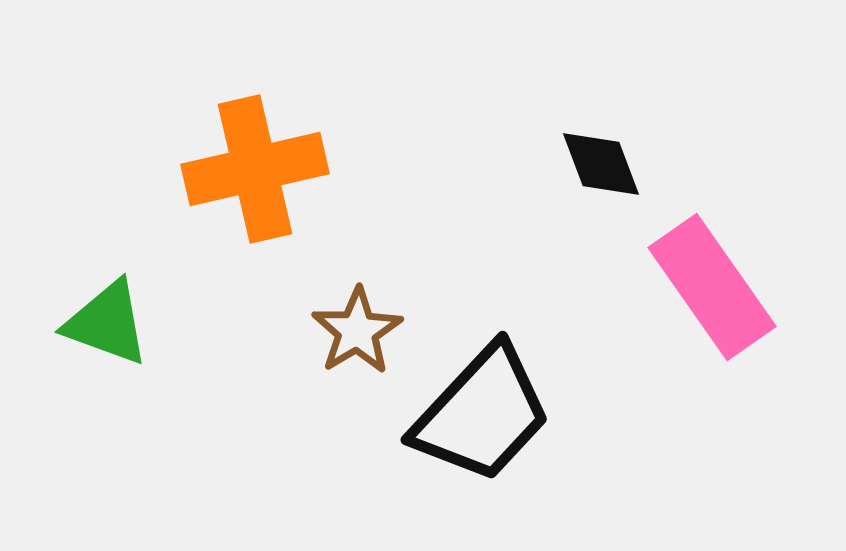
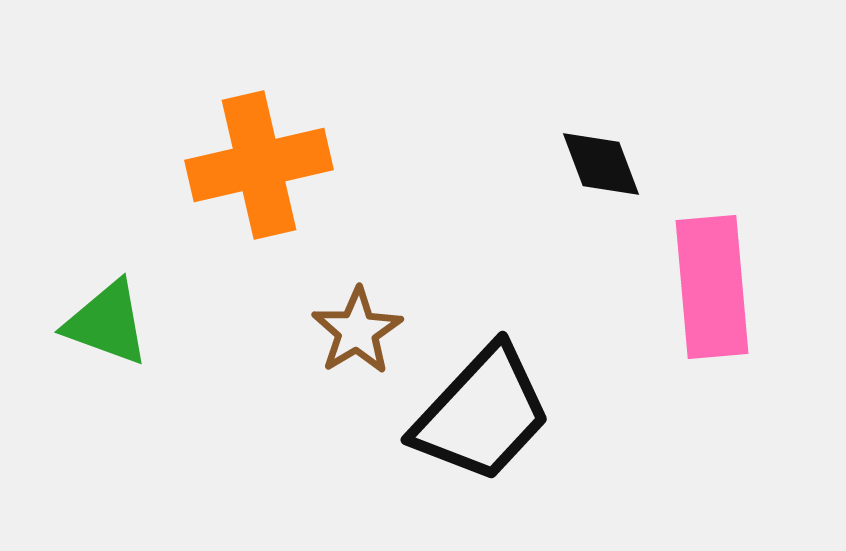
orange cross: moved 4 px right, 4 px up
pink rectangle: rotated 30 degrees clockwise
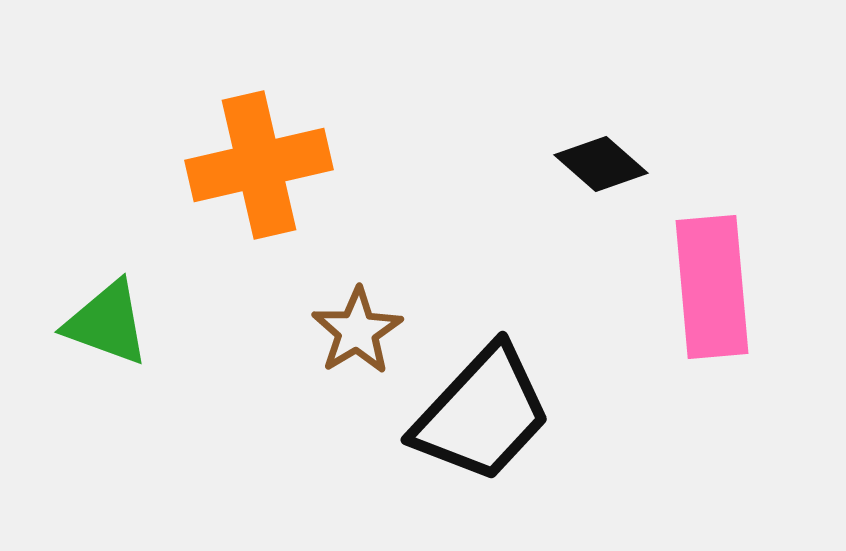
black diamond: rotated 28 degrees counterclockwise
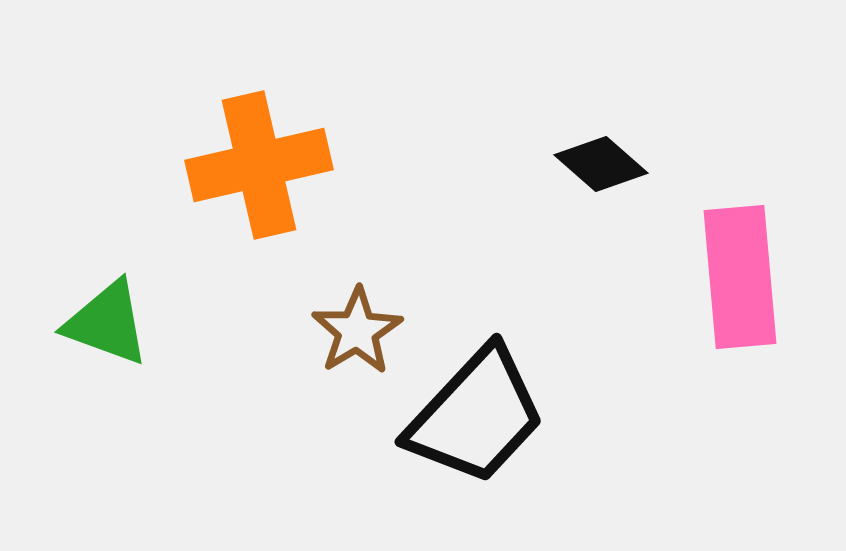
pink rectangle: moved 28 px right, 10 px up
black trapezoid: moved 6 px left, 2 px down
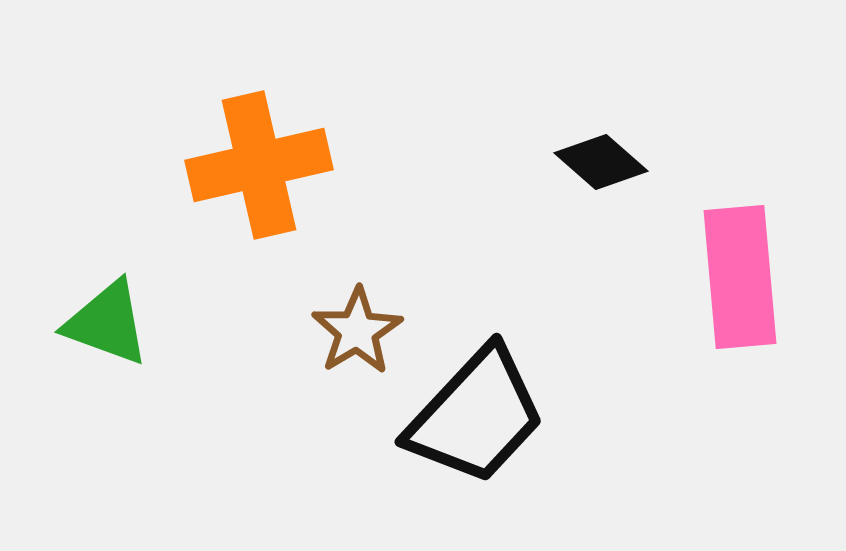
black diamond: moved 2 px up
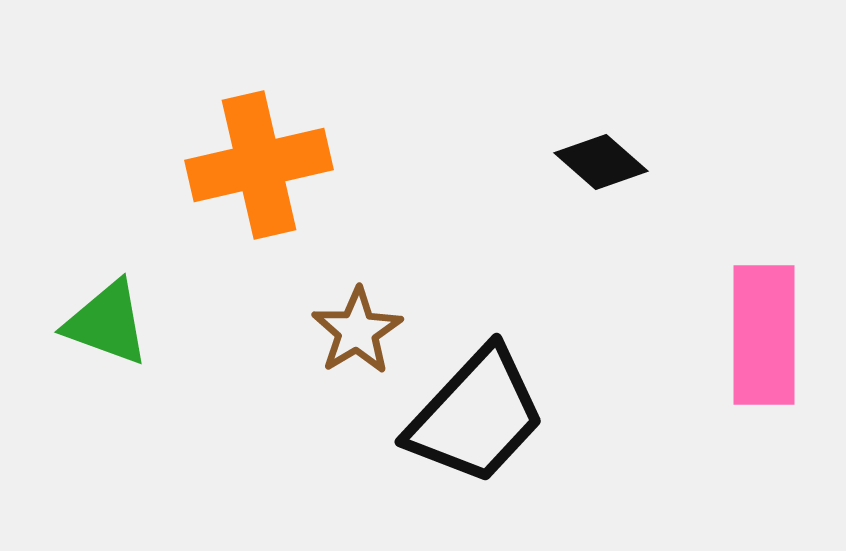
pink rectangle: moved 24 px right, 58 px down; rotated 5 degrees clockwise
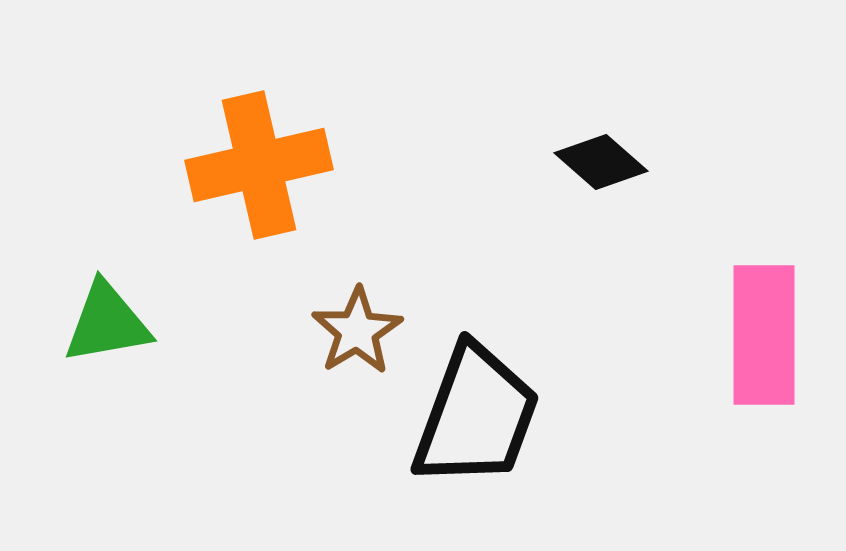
green triangle: rotated 30 degrees counterclockwise
black trapezoid: rotated 23 degrees counterclockwise
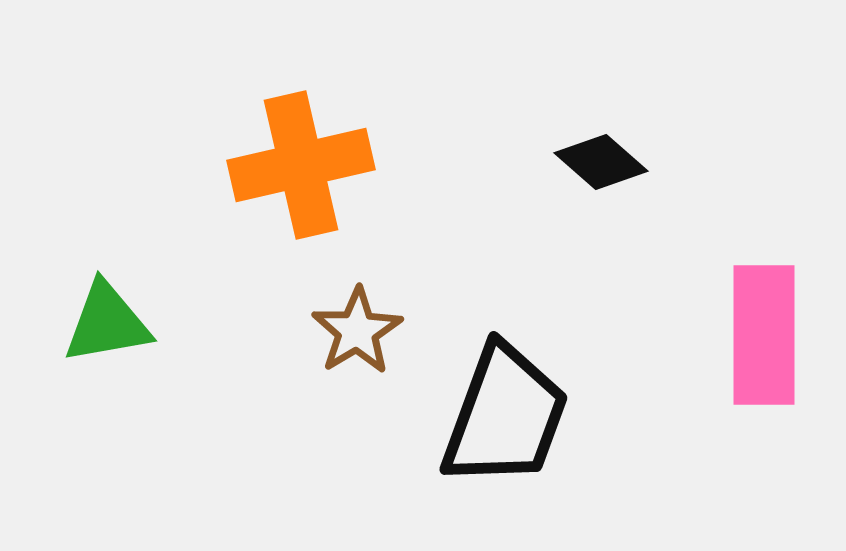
orange cross: moved 42 px right
black trapezoid: moved 29 px right
